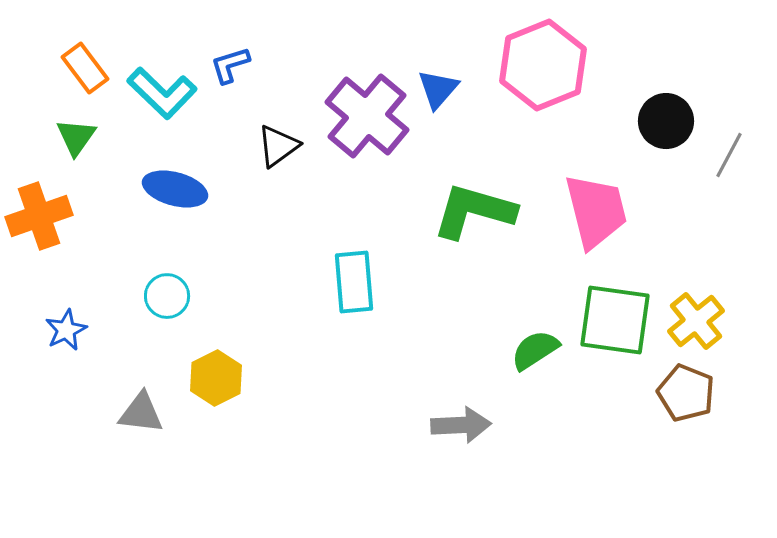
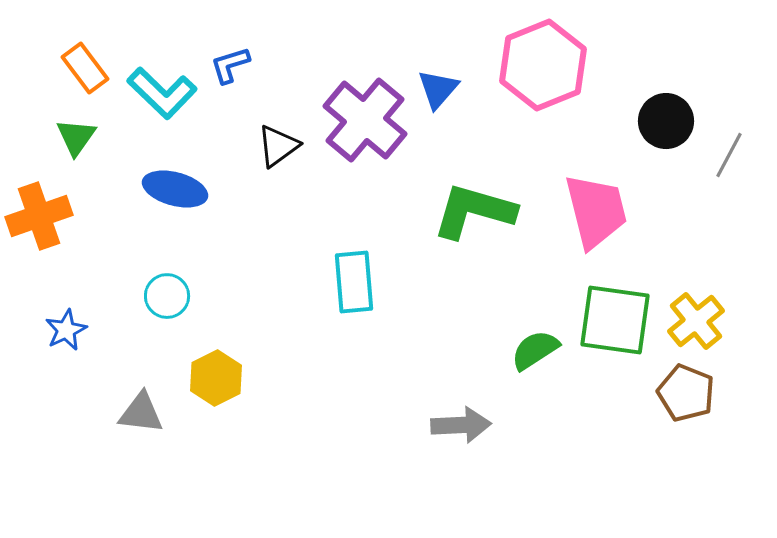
purple cross: moved 2 px left, 4 px down
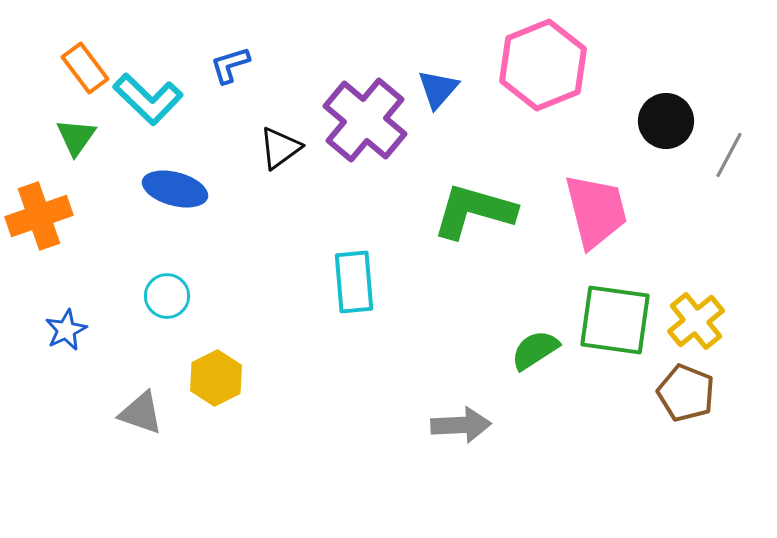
cyan L-shape: moved 14 px left, 6 px down
black triangle: moved 2 px right, 2 px down
gray triangle: rotated 12 degrees clockwise
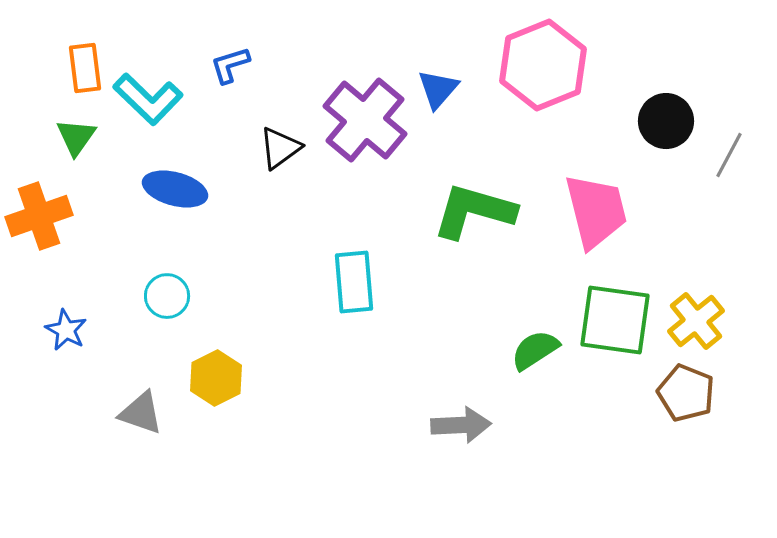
orange rectangle: rotated 30 degrees clockwise
blue star: rotated 18 degrees counterclockwise
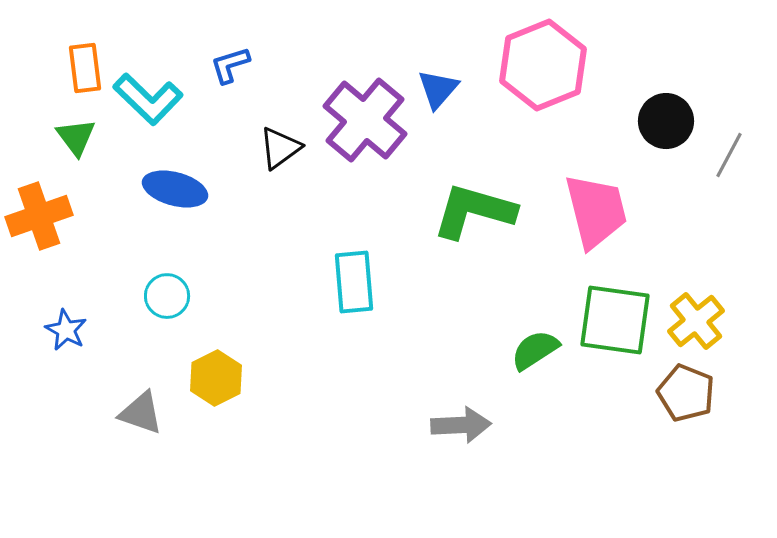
green triangle: rotated 12 degrees counterclockwise
